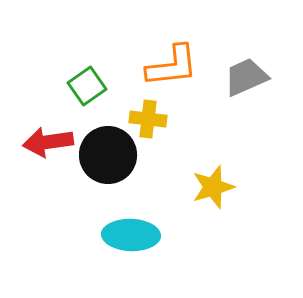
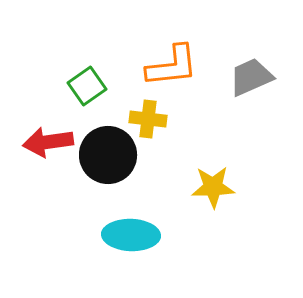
gray trapezoid: moved 5 px right
yellow star: rotated 15 degrees clockwise
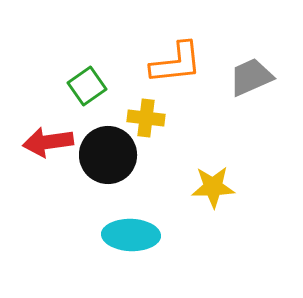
orange L-shape: moved 4 px right, 3 px up
yellow cross: moved 2 px left, 1 px up
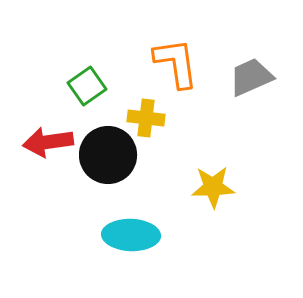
orange L-shape: rotated 92 degrees counterclockwise
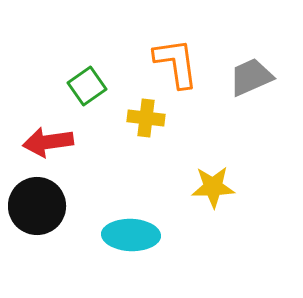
black circle: moved 71 px left, 51 px down
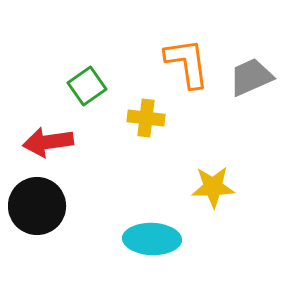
orange L-shape: moved 11 px right
cyan ellipse: moved 21 px right, 4 px down
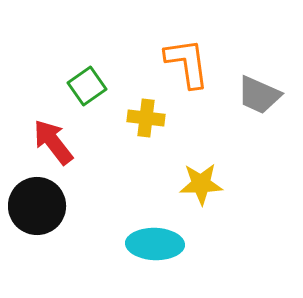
gray trapezoid: moved 8 px right, 18 px down; rotated 132 degrees counterclockwise
red arrow: moved 5 px right; rotated 60 degrees clockwise
yellow star: moved 12 px left, 3 px up
cyan ellipse: moved 3 px right, 5 px down
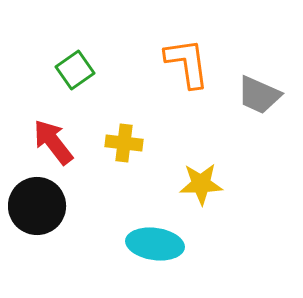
green square: moved 12 px left, 16 px up
yellow cross: moved 22 px left, 25 px down
cyan ellipse: rotated 6 degrees clockwise
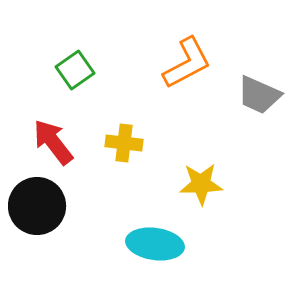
orange L-shape: rotated 70 degrees clockwise
